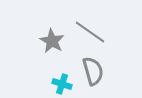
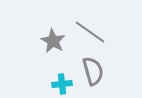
gray star: moved 1 px right
cyan cross: rotated 24 degrees counterclockwise
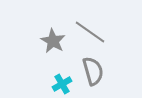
cyan cross: rotated 24 degrees counterclockwise
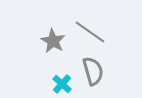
cyan cross: rotated 18 degrees counterclockwise
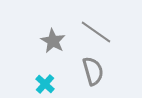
gray line: moved 6 px right
cyan cross: moved 17 px left
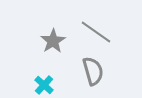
gray star: rotated 10 degrees clockwise
cyan cross: moved 1 px left, 1 px down
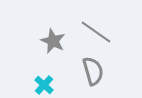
gray star: rotated 15 degrees counterclockwise
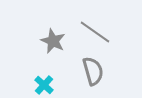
gray line: moved 1 px left
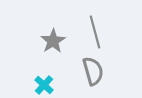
gray line: rotated 40 degrees clockwise
gray star: rotated 15 degrees clockwise
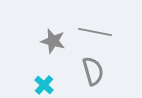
gray line: rotated 64 degrees counterclockwise
gray star: rotated 25 degrees counterclockwise
